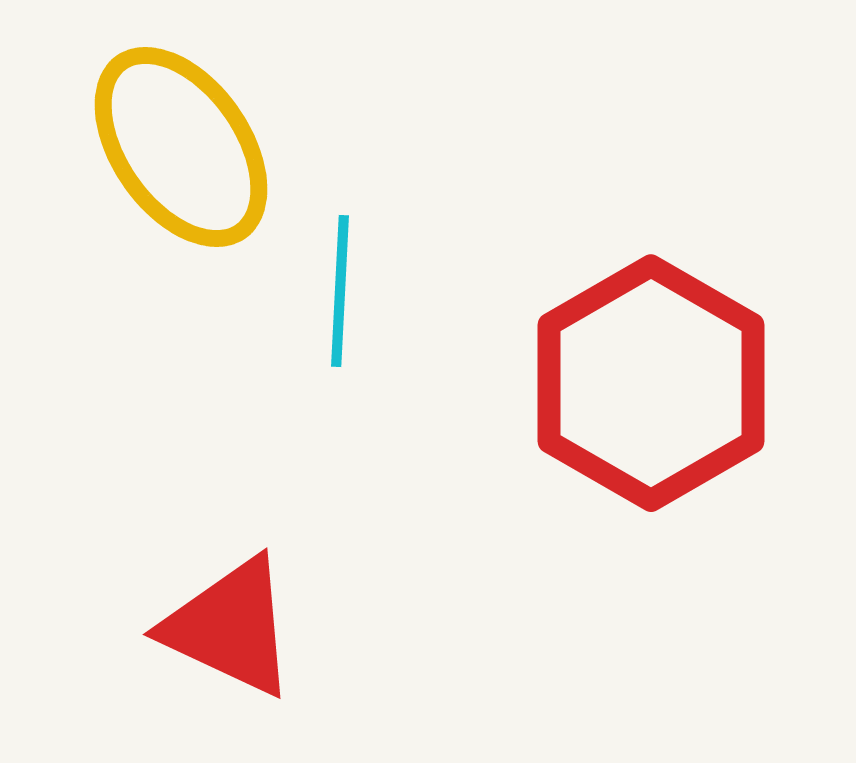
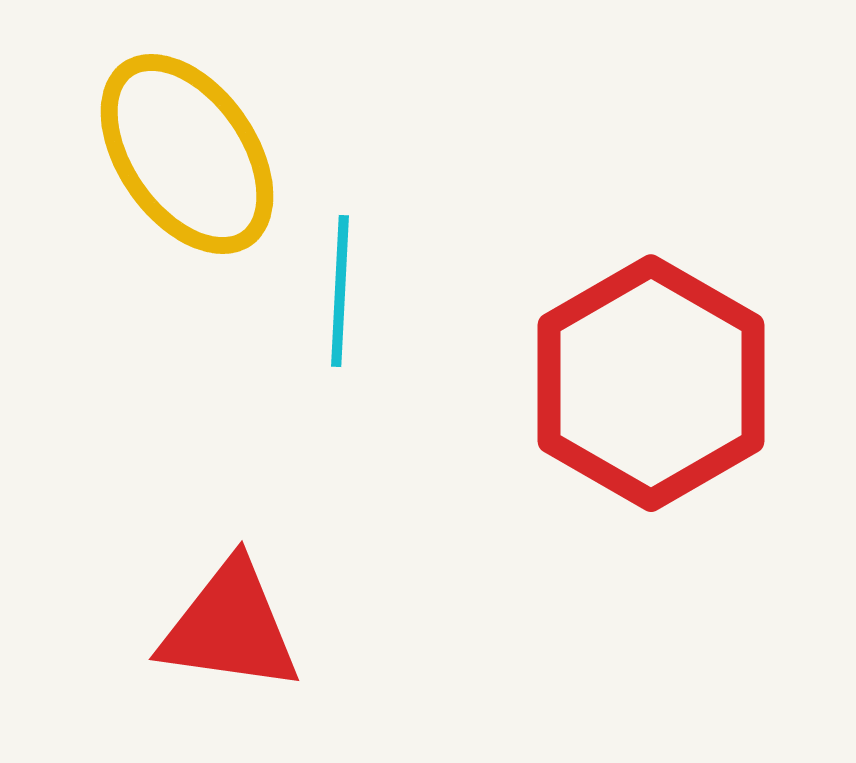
yellow ellipse: moved 6 px right, 7 px down
red triangle: rotated 17 degrees counterclockwise
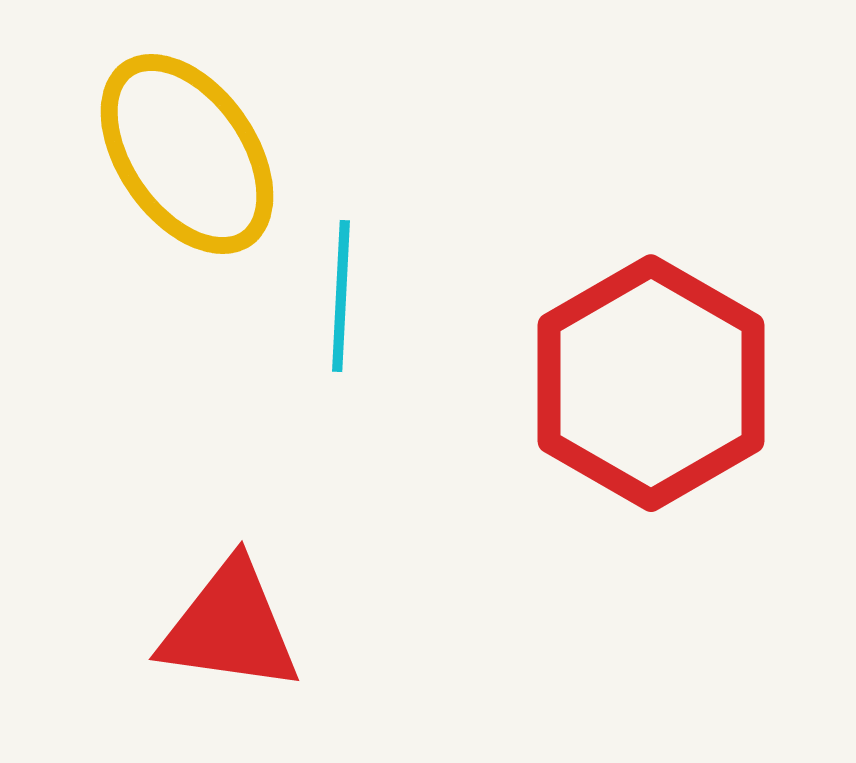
cyan line: moved 1 px right, 5 px down
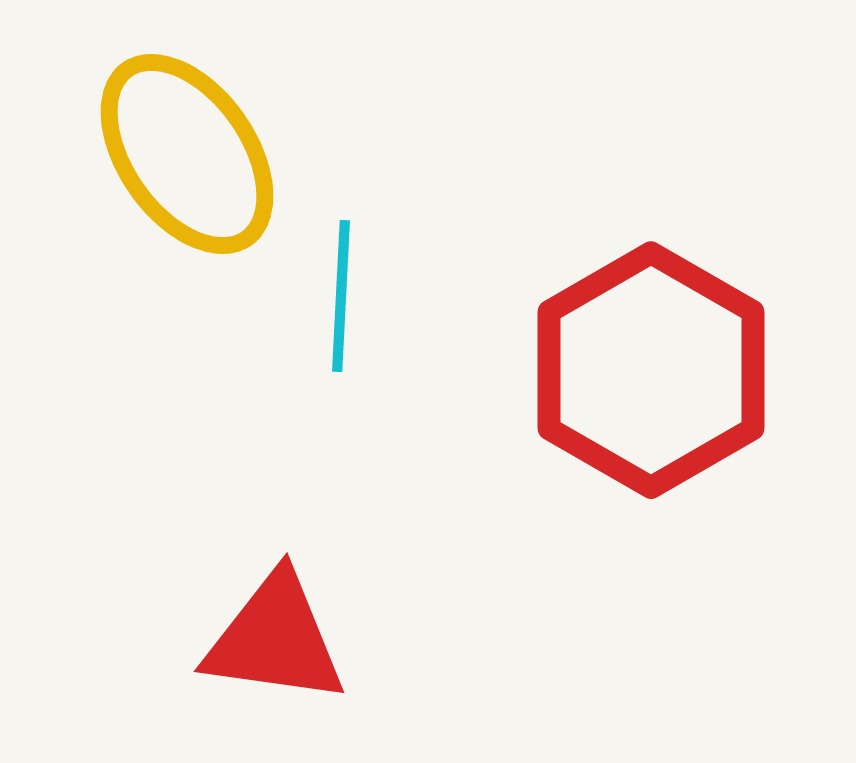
red hexagon: moved 13 px up
red triangle: moved 45 px right, 12 px down
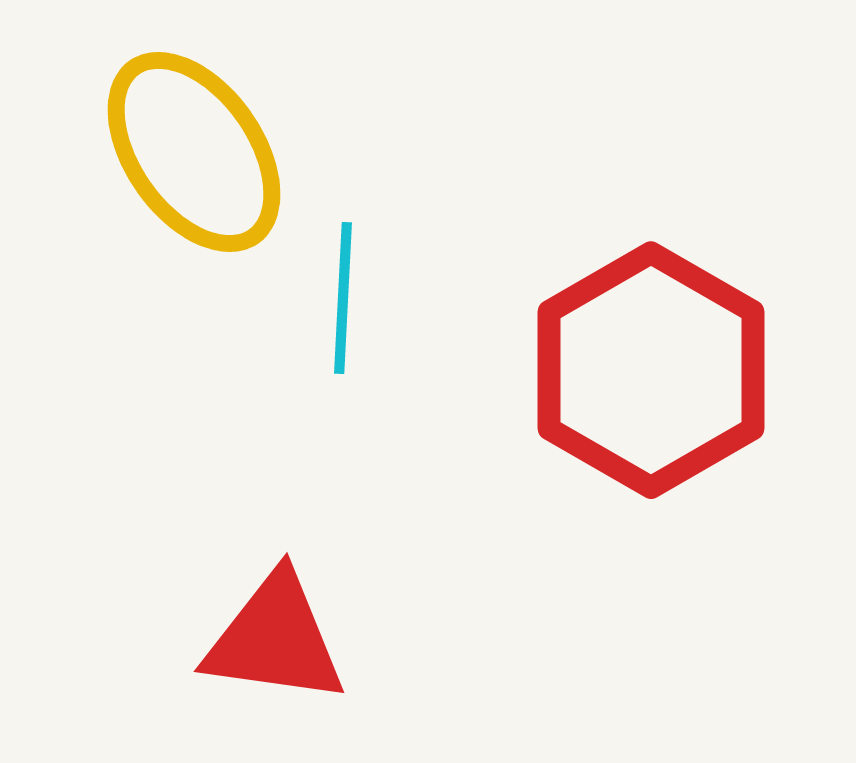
yellow ellipse: moved 7 px right, 2 px up
cyan line: moved 2 px right, 2 px down
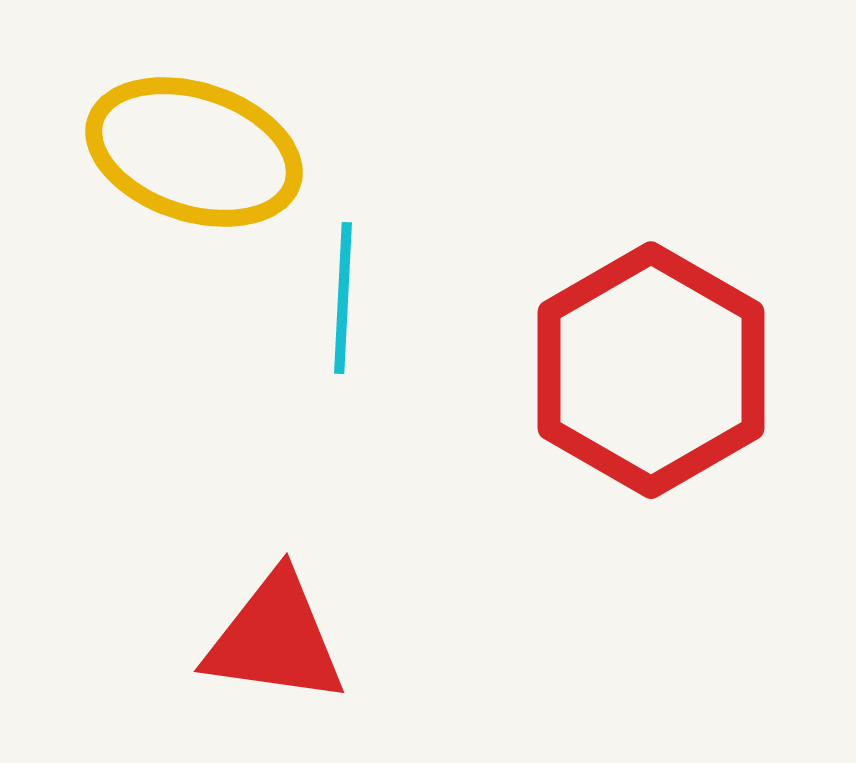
yellow ellipse: rotated 37 degrees counterclockwise
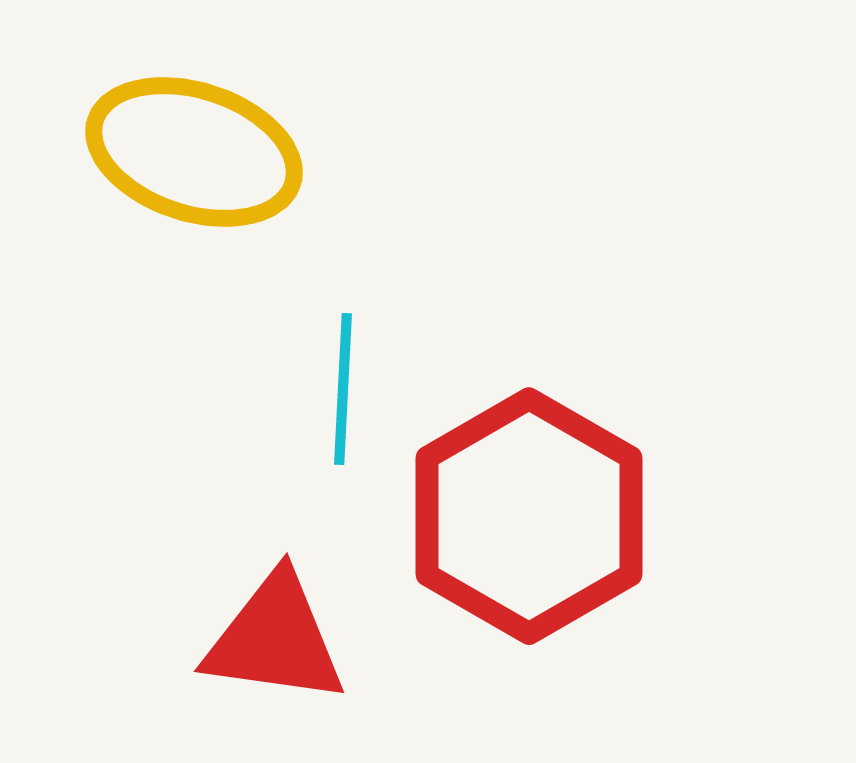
cyan line: moved 91 px down
red hexagon: moved 122 px left, 146 px down
